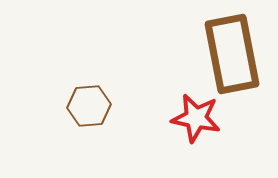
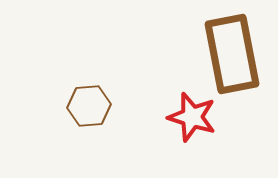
red star: moved 4 px left, 1 px up; rotated 6 degrees clockwise
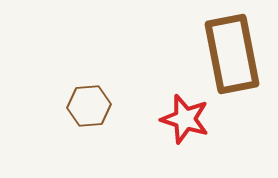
red star: moved 7 px left, 2 px down
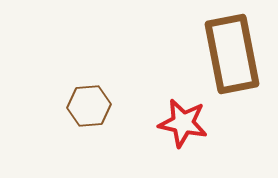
red star: moved 2 px left, 4 px down; rotated 6 degrees counterclockwise
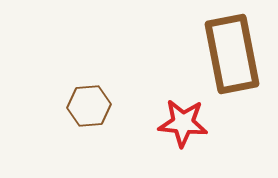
red star: rotated 6 degrees counterclockwise
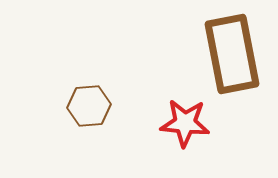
red star: moved 2 px right
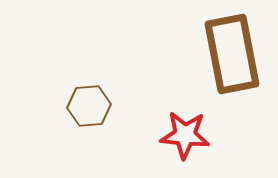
red star: moved 12 px down
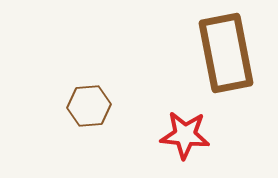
brown rectangle: moved 6 px left, 1 px up
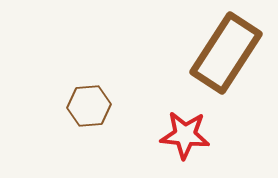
brown rectangle: rotated 44 degrees clockwise
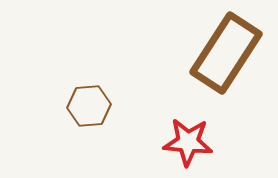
red star: moved 3 px right, 7 px down
